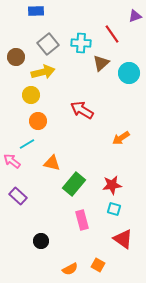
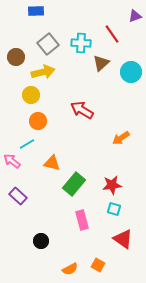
cyan circle: moved 2 px right, 1 px up
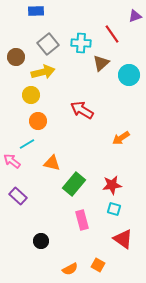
cyan circle: moved 2 px left, 3 px down
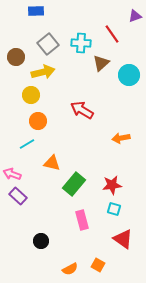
orange arrow: rotated 24 degrees clockwise
pink arrow: moved 13 px down; rotated 18 degrees counterclockwise
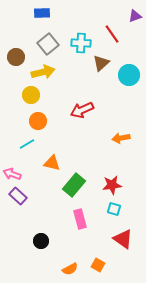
blue rectangle: moved 6 px right, 2 px down
red arrow: rotated 55 degrees counterclockwise
green rectangle: moved 1 px down
pink rectangle: moved 2 px left, 1 px up
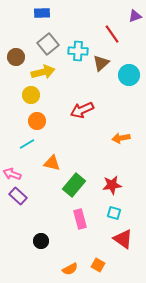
cyan cross: moved 3 px left, 8 px down
orange circle: moved 1 px left
cyan square: moved 4 px down
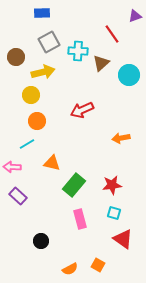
gray square: moved 1 px right, 2 px up; rotated 10 degrees clockwise
pink arrow: moved 7 px up; rotated 18 degrees counterclockwise
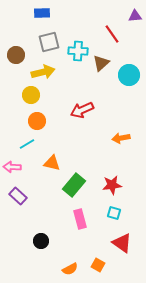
purple triangle: rotated 16 degrees clockwise
gray square: rotated 15 degrees clockwise
brown circle: moved 2 px up
red triangle: moved 1 px left, 4 px down
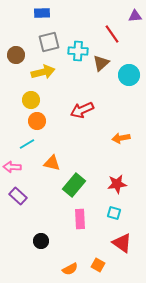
yellow circle: moved 5 px down
red star: moved 5 px right, 1 px up
pink rectangle: rotated 12 degrees clockwise
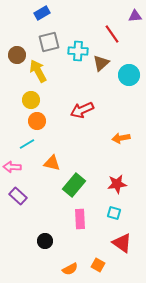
blue rectangle: rotated 28 degrees counterclockwise
brown circle: moved 1 px right
yellow arrow: moved 5 px left, 1 px up; rotated 105 degrees counterclockwise
black circle: moved 4 px right
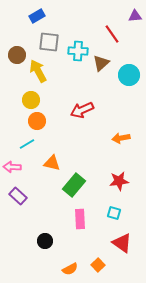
blue rectangle: moved 5 px left, 3 px down
gray square: rotated 20 degrees clockwise
red star: moved 2 px right, 3 px up
orange square: rotated 16 degrees clockwise
